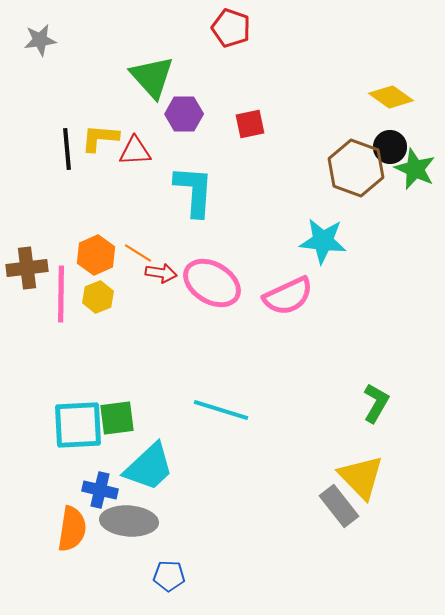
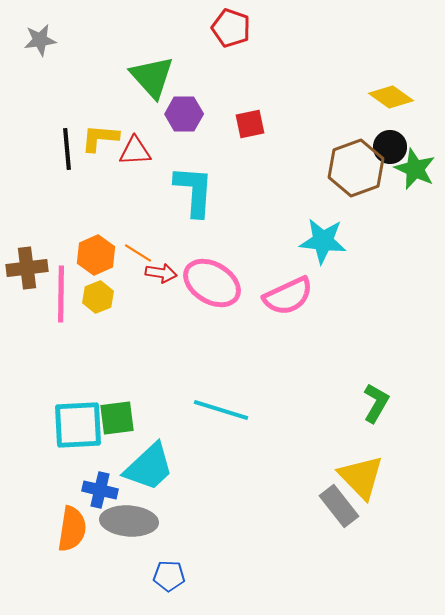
brown hexagon: rotated 20 degrees clockwise
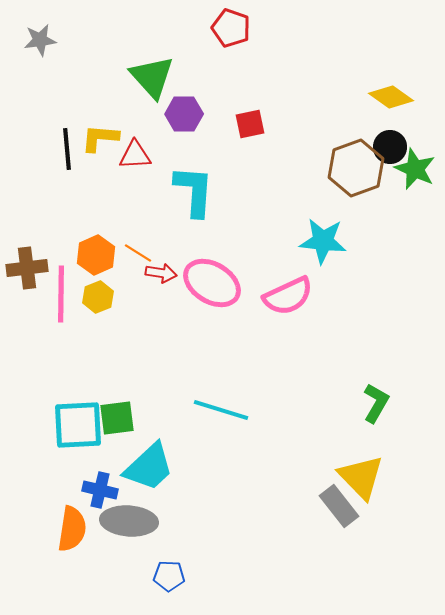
red triangle: moved 4 px down
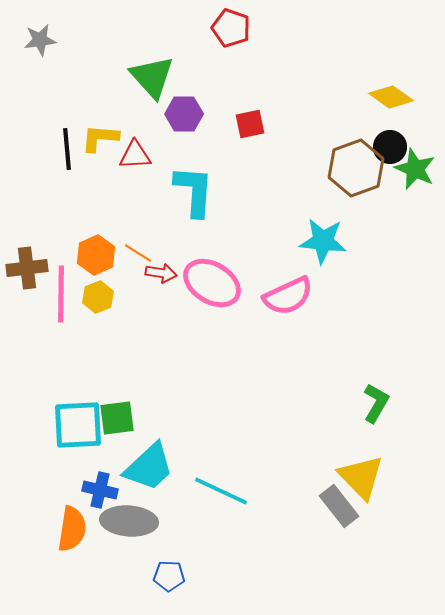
cyan line: moved 81 px down; rotated 8 degrees clockwise
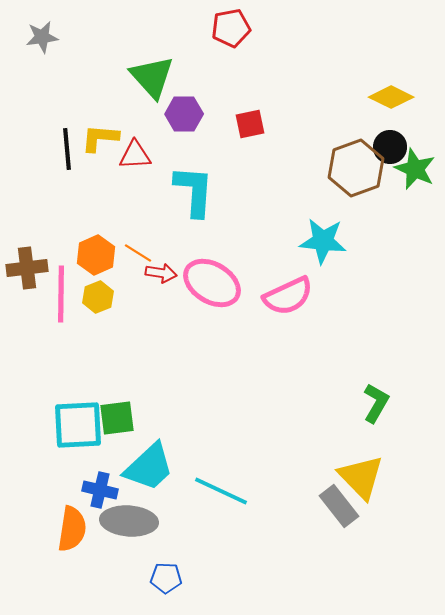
red pentagon: rotated 30 degrees counterclockwise
gray star: moved 2 px right, 3 px up
yellow diamond: rotated 9 degrees counterclockwise
blue pentagon: moved 3 px left, 2 px down
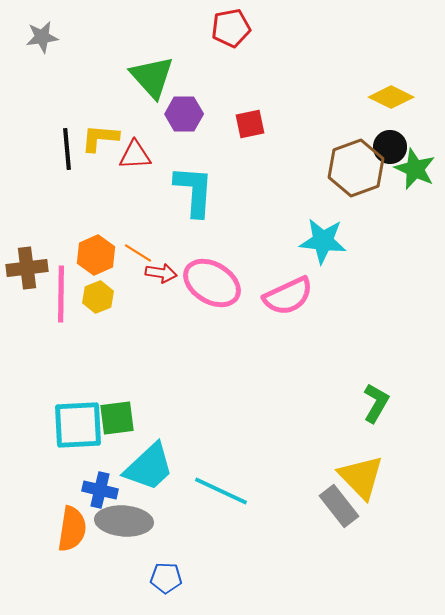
gray ellipse: moved 5 px left
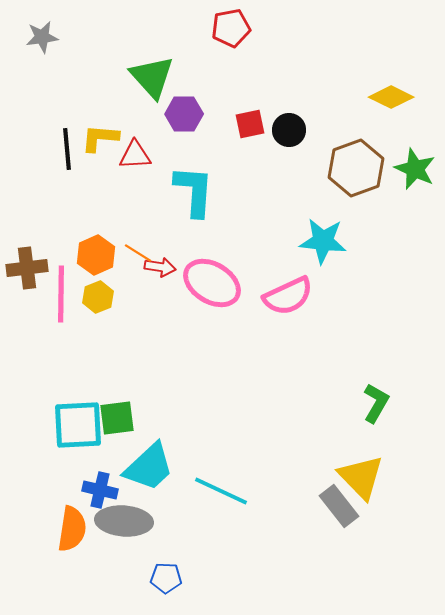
black circle: moved 101 px left, 17 px up
red arrow: moved 1 px left, 6 px up
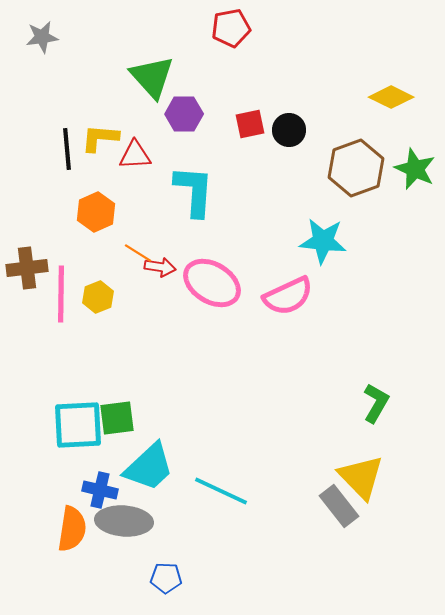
orange hexagon: moved 43 px up
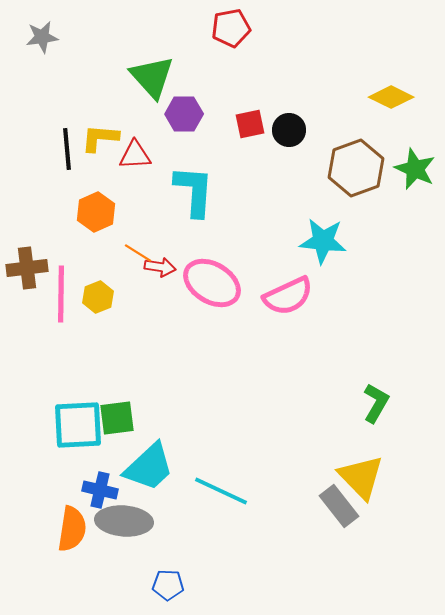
blue pentagon: moved 2 px right, 7 px down
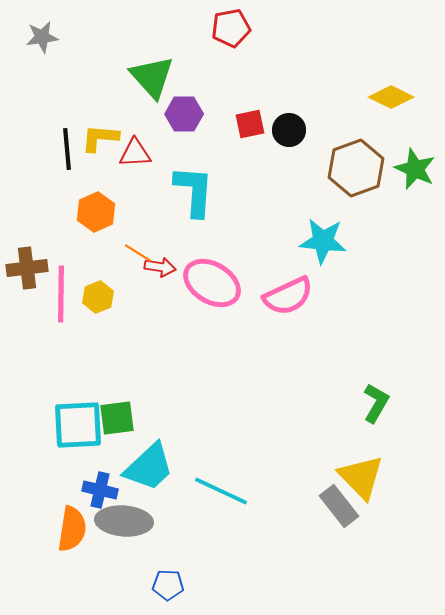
red triangle: moved 2 px up
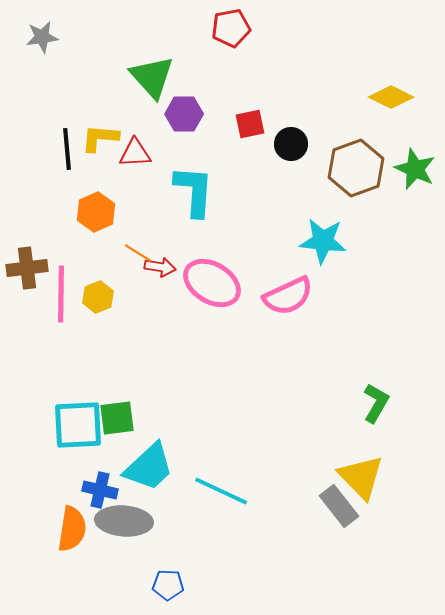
black circle: moved 2 px right, 14 px down
